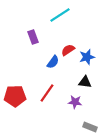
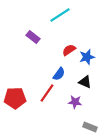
purple rectangle: rotated 32 degrees counterclockwise
red semicircle: moved 1 px right
blue semicircle: moved 6 px right, 12 px down
black triangle: rotated 16 degrees clockwise
red pentagon: moved 2 px down
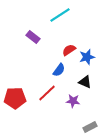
blue semicircle: moved 4 px up
red line: rotated 12 degrees clockwise
purple star: moved 2 px left, 1 px up
gray rectangle: rotated 48 degrees counterclockwise
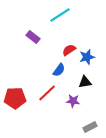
black triangle: rotated 32 degrees counterclockwise
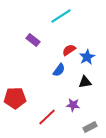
cyan line: moved 1 px right, 1 px down
purple rectangle: moved 3 px down
blue star: rotated 14 degrees counterclockwise
red line: moved 24 px down
purple star: moved 4 px down
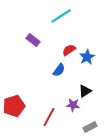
black triangle: moved 9 px down; rotated 24 degrees counterclockwise
red pentagon: moved 1 px left, 8 px down; rotated 15 degrees counterclockwise
red line: moved 2 px right; rotated 18 degrees counterclockwise
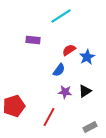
purple rectangle: rotated 32 degrees counterclockwise
purple star: moved 8 px left, 13 px up
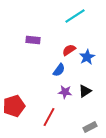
cyan line: moved 14 px right
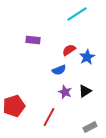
cyan line: moved 2 px right, 2 px up
blue semicircle: rotated 32 degrees clockwise
purple star: rotated 16 degrees clockwise
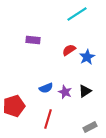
blue semicircle: moved 13 px left, 18 px down
red line: moved 1 px left, 2 px down; rotated 12 degrees counterclockwise
